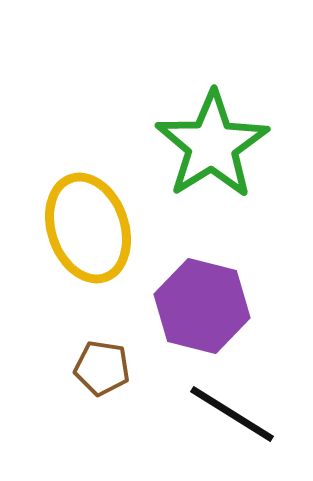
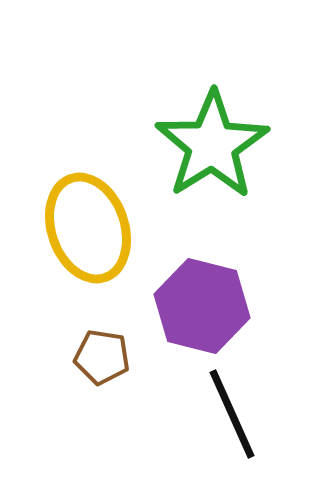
brown pentagon: moved 11 px up
black line: rotated 34 degrees clockwise
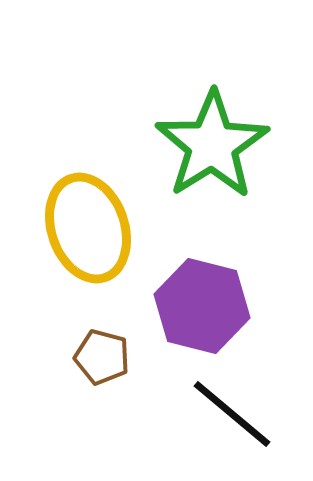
brown pentagon: rotated 6 degrees clockwise
black line: rotated 26 degrees counterclockwise
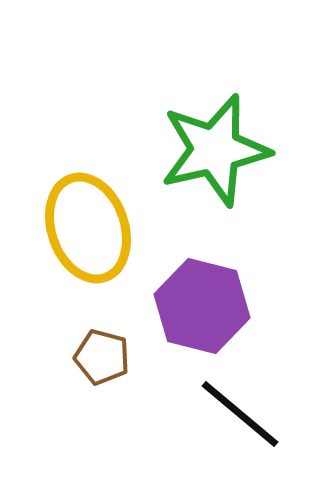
green star: moved 3 px right, 5 px down; rotated 19 degrees clockwise
black line: moved 8 px right
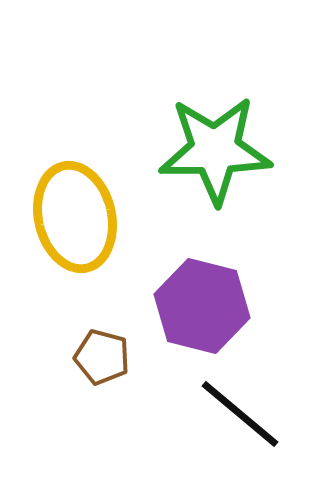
green star: rotated 12 degrees clockwise
yellow ellipse: moved 13 px left, 11 px up; rotated 6 degrees clockwise
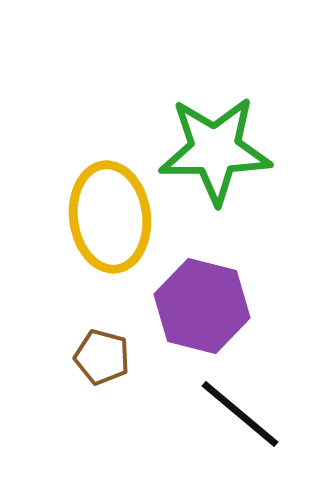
yellow ellipse: moved 35 px right; rotated 6 degrees clockwise
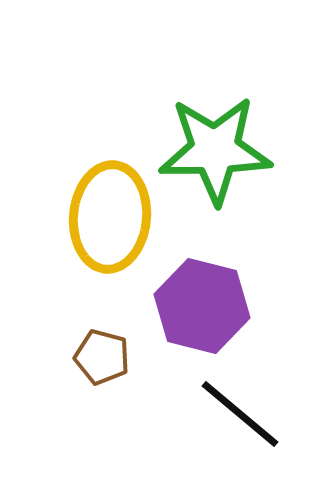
yellow ellipse: rotated 12 degrees clockwise
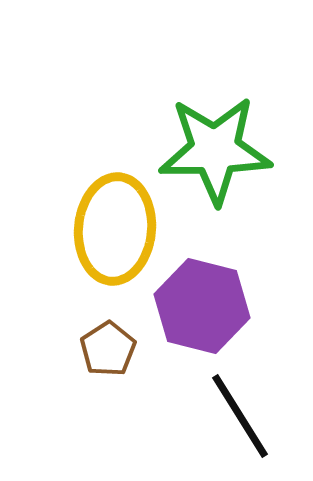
yellow ellipse: moved 5 px right, 12 px down
brown pentagon: moved 6 px right, 8 px up; rotated 24 degrees clockwise
black line: moved 2 px down; rotated 18 degrees clockwise
